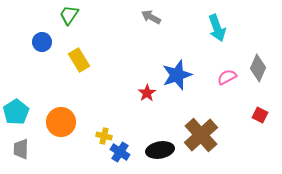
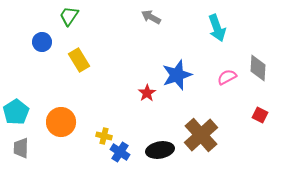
green trapezoid: moved 1 px down
gray diamond: rotated 20 degrees counterclockwise
gray trapezoid: moved 1 px up
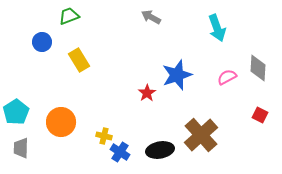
green trapezoid: rotated 35 degrees clockwise
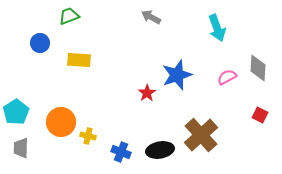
blue circle: moved 2 px left, 1 px down
yellow rectangle: rotated 55 degrees counterclockwise
yellow cross: moved 16 px left
blue cross: moved 1 px right; rotated 12 degrees counterclockwise
